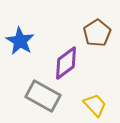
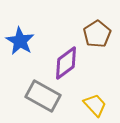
brown pentagon: moved 1 px down
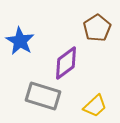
brown pentagon: moved 6 px up
gray rectangle: rotated 12 degrees counterclockwise
yellow trapezoid: moved 1 px down; rotated 90 degrees clockwise
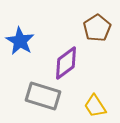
yellow trapezoid: rotated 100 degrees clockwise
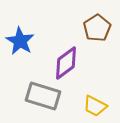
yellow trapezoid: rotated 30 degrees counterclockwise
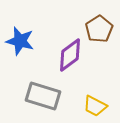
brown pentagon: moved 2 px right, 1 px down
blue star: rotated 16 degrees counterclockwise
purple diamond: moved 4 px right, 8 px up
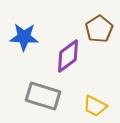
blue star: moved 4 px right, 4 px up; rotated 12 degrees counterclockwise
purple diamond: moved 2 px left, 1 px down
